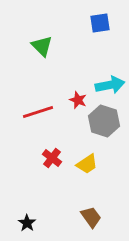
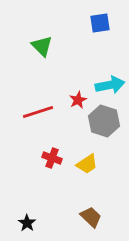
red star: rotated 24 degrees clockwise
red cross: rotated 18 degrees counterclockwise
brown trapezoid: rotated 10 degrees counterclockwise
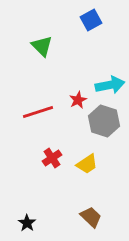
blue square: moved 9 px left, 3 px up; rotated 20 degrees counterclockwise
red cross: rotated 36 degrees clockwise
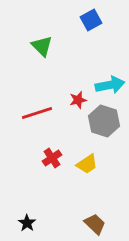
red star: rotated 12 degrees clockwise
red line: moved 1 px left, 1 px down
brown trapezoid: moved 4 px right, 7 px down
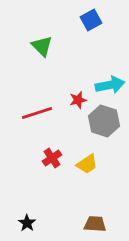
brown trapezoid: rotated 40 degrees counterclockwise
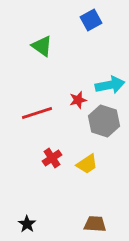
green triangle: rotated 10 degrees counterclockwise
black star: moved 1 px down
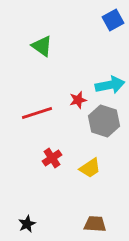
blue square: moved 22 px right
yellow trapezoid: moved 3 px right, 4 px down
black star: rotated 12 degrees clockwise
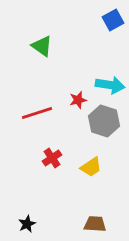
cyan arrow: rotated 20 degrees clockwise
yellow trapezoid: moved 1 px right, 1 px up
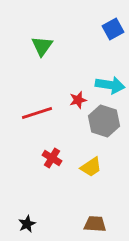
blue square: moved 9 px down
green triangle: rotated 30 degrees clockwise
red cross: rotated 24 degrees counterclockwise
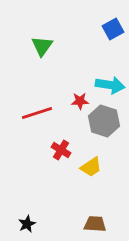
red star: moved 2 px right, 1 px down; rotated 12 degrees clockwise
red cross: moved 9 px right, 8 px up
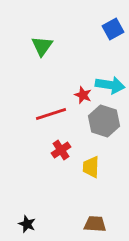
red star: moved 3 px right, 6 px up; rotated 24 degrees clockwise
red line: moved 14 px right, 1 px down
red cross: rotated 24 degrees clockwise
yellow trapezoid: rotated 125 degrees clockwise
black star: rotated 24 degrees counterclockwise
